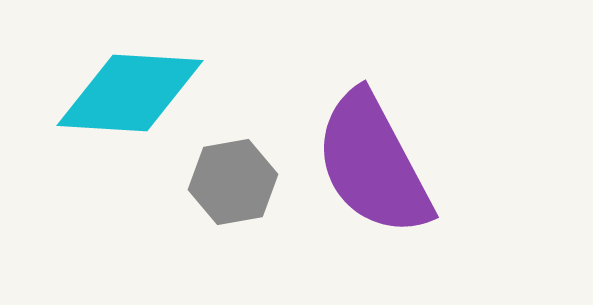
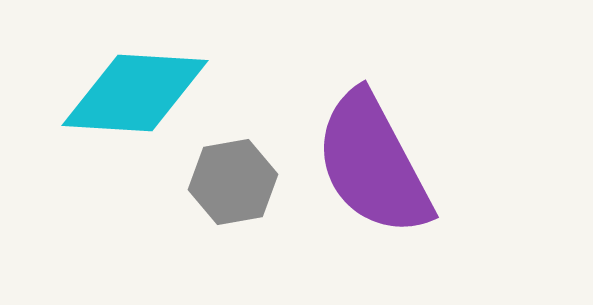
cyan diamond: moved 5 px right
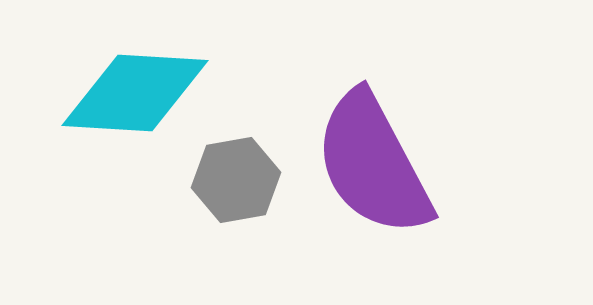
gray hexagon: moved 3 px right, 2 px up
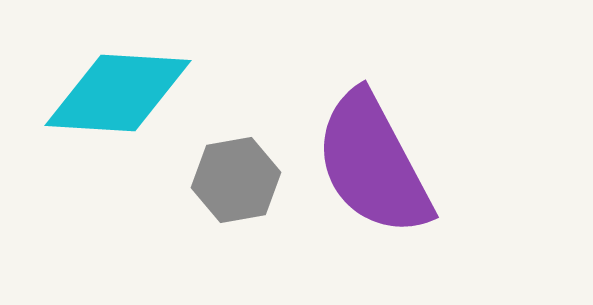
cyan diamond: moved 17 px left
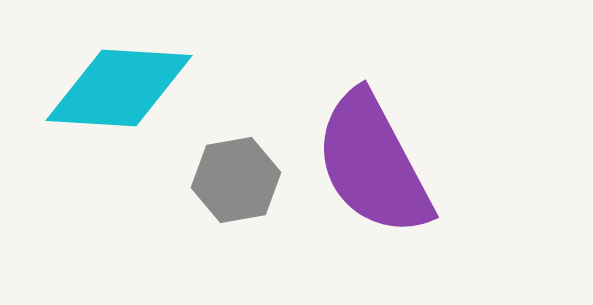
cyan diamond: moved 1 px right, 5 px up
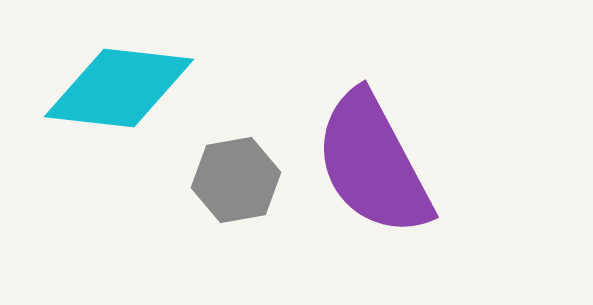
cyan diamond: rotated 3 degrees clockwise
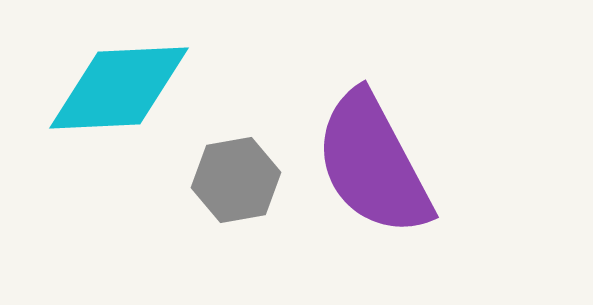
cyan diamond: rotated 9 degrees counterclockwise
